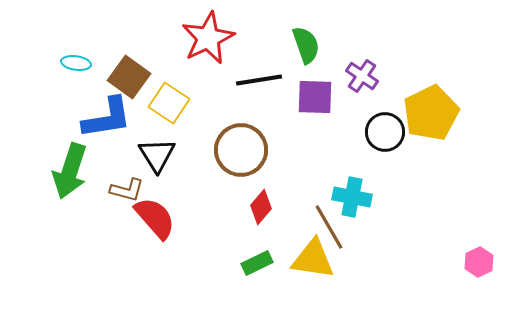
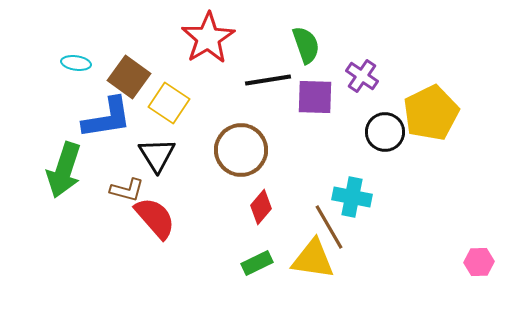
red star: rotated 6 degrees counterclockwise
black line: moved 9 px right
green arrow: moved 6 px left, 1 px up
pink hexagon: rotated 24 degrees clockwise
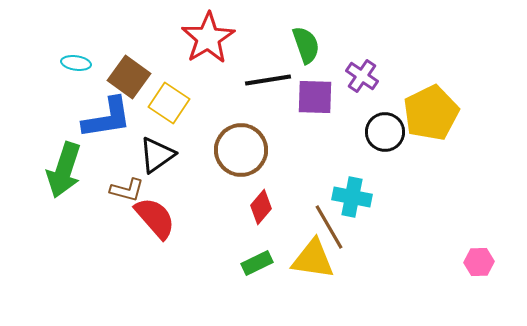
black triangle: rotated 27 degrees clockwise
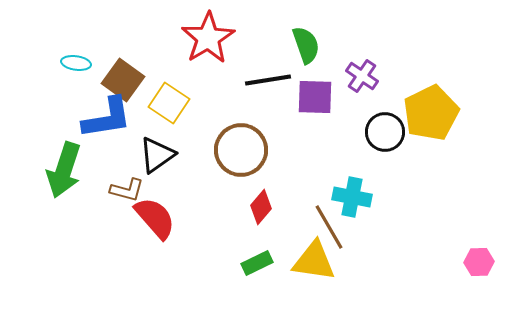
brown square: moved 6 px left, 3 px down
yellow triangle: moved 1 px right, 2 px down
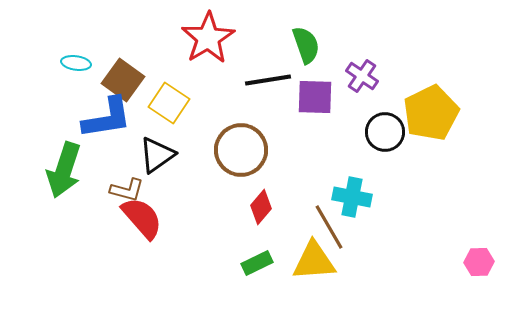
red semicircle: moved 13 px left
yellow triangle: rotated 12 degrees counterclockwise
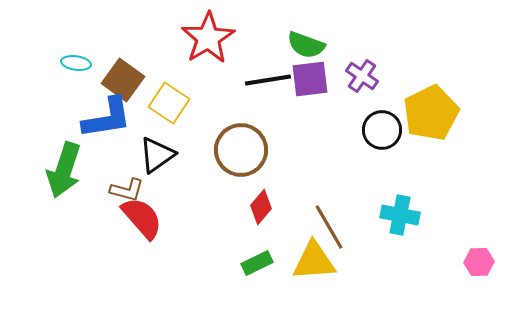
green semicircle: rotated 129 degrees clockwise
purple square: moved 5 px left, 18 px up; rotated 9 degrees counterclockwise
black circle: moved 3 px left, 2 px up
cyan cross: moved 48 px right, 18 px down
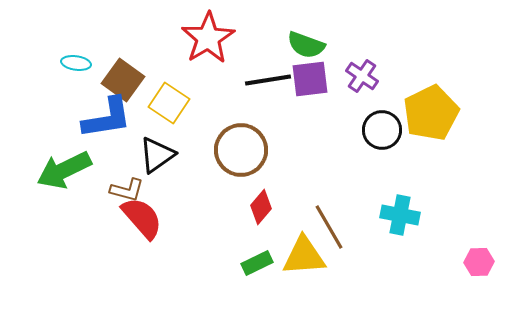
green arrow: rotated 46 degrees clockwise
yellow triangle: moved 10 px left, 5 px up
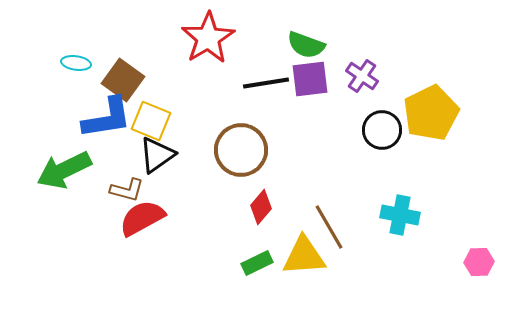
black line: moved 2 px left, 3 px down
yellow square: moved 18 px left, 18 px down; rotated 12 degrees counterclockwise
red semicircle: rotated 78 degrees counterclockwise
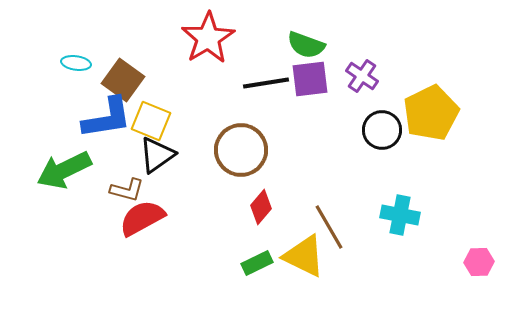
yellow triangle: rotated 30 degrees clockwise
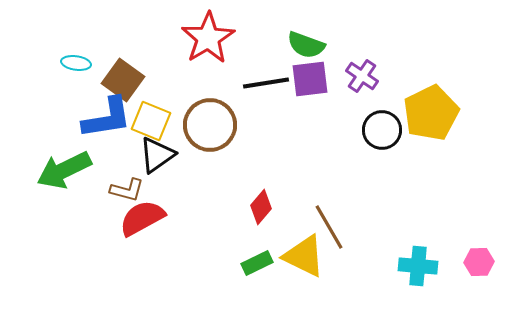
brown circle: moved 31 px left, 25 px up
cyan cross: moved 18 px right, 51 px down; rotated 6 degrees counterclockwise
